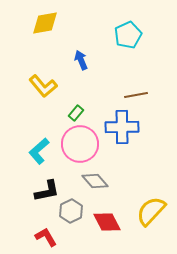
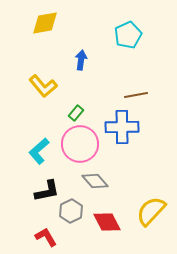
blue arrow: rotated 30 degrees clockwise
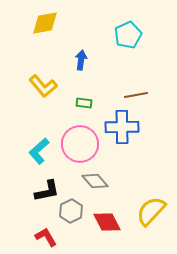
green rectangle: moved 8 px right, 10 px up; rotated 56 degrees clockwise
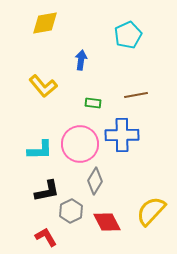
green rectangle: moved 9 px right
blue cross: moved 8 px down
cyan L-shape: moved 1 px right, 1 px up; rotated 140 degrees counterclockwise
gray diamond: rotated 72 degrees clockwise
